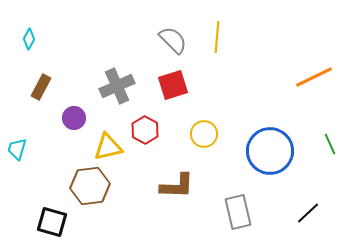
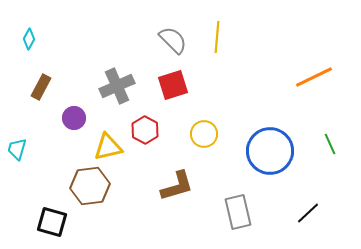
brown L-shape: rotated 18 degrees counterclockwise
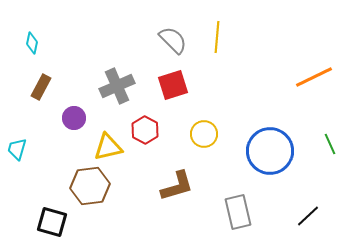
cyan diamond: moved 3 px right, 4 px down; rotated 15 degrees counterclockwise
black line: moved 3 px down
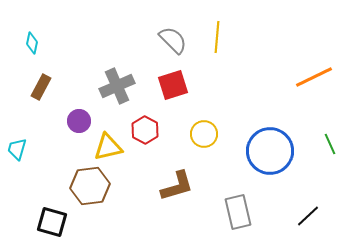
purple circle: moved 5 px right, 3 px down
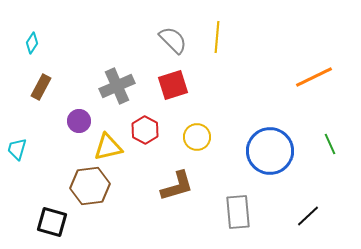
cyan diamond: rotated 20 degrees clockwise
yellow circle: moved 7 px left, 3 px down
gray rectangle: rotated 8 degrees clockwise
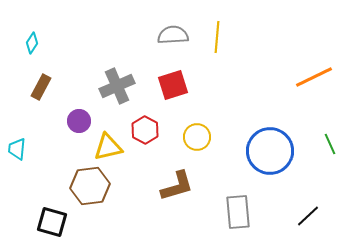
gray semicircle: moved 5 px up; rotated 48 degrees counterclockwise
cyan trapezoid: rotated 10 degrees counterclockwise
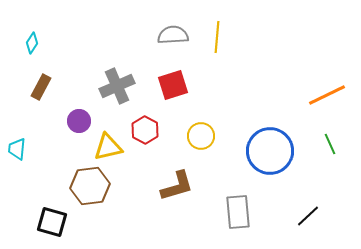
orange line: moved 13 px right, 18 px down
yellow circle: moved 4 px right, 1 px up
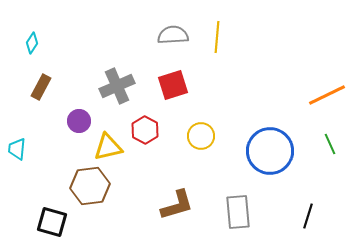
brown L-shape: moved 19 px down
black line: rotated 30 degrees counterclockwise
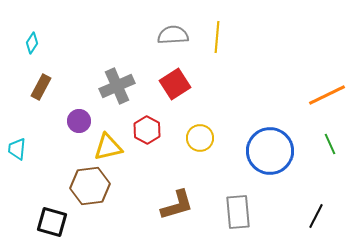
red square: moved 2 px right, 1 px up; rotated 16 degrees counterclockwise
red hexagon: moved 2 px right
yellow circle: moved 1 px left, 2 px down
black line: moved 8 px right; rotated 10 degrees clockwise
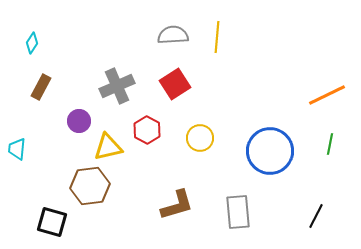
green line: rotated 35 degrees clockwise
